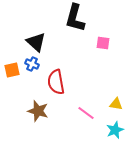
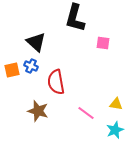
blue cross: moved 1 px left, 2 px down
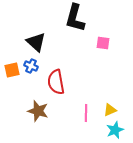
yellow triangle: moved 6 px left, 6 px down; rotated 32 degrees counterclockwise
pink line: rotated 54 degrees clockwise
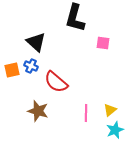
red semicircle: rotated 40 degrees counterclockwise
yellow triangle: rotated 16 degrees counterclockwise
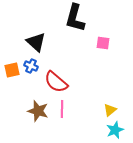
pink line: moved 24 px left, 4 px up
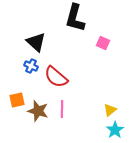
pink square: rotated 16 degrees clockwise
orange square: moved 5 px right, 30 px down
red semicircle: moved 5 px up
cyan star: rotated 12 degrees counterclockwise
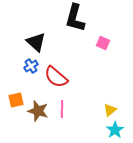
blue cross: rotated 32 degrees clockwise
orange square: moved 1 px left
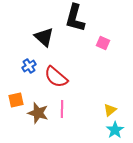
black triangle: moved 8 px right, 5 px up
blue cross: moved 2 px left
brown star: moved 2 px down
